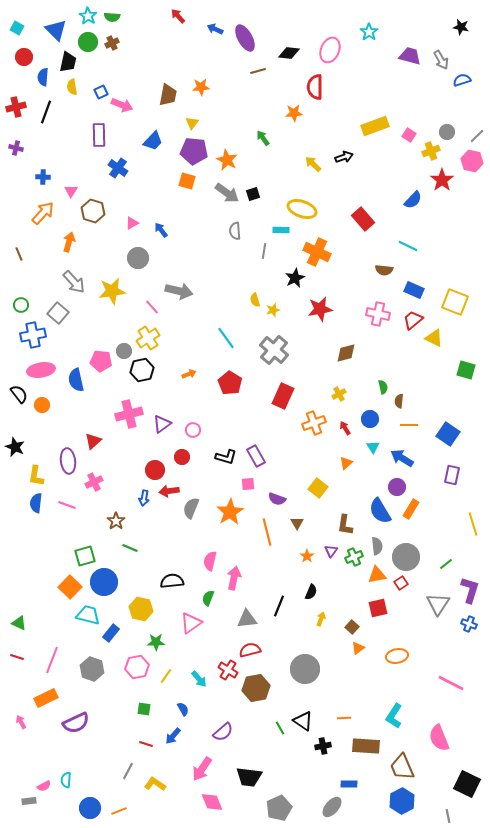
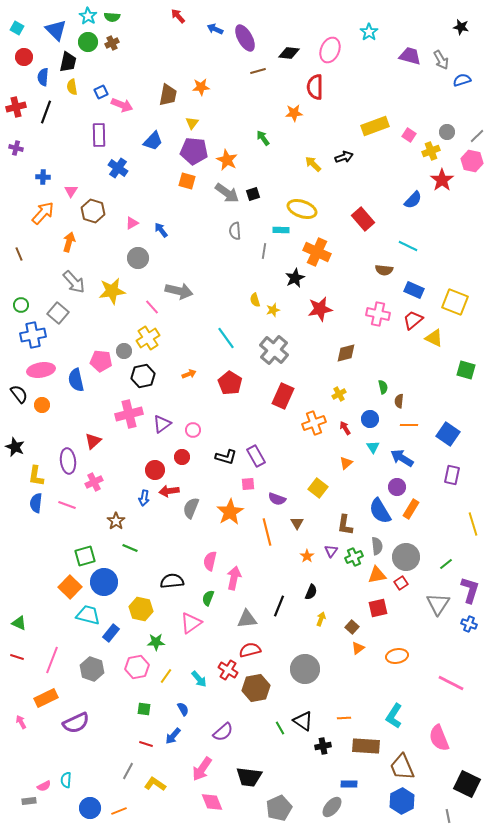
black hexagon at (142, 370): moved 1 px right, 6 px down
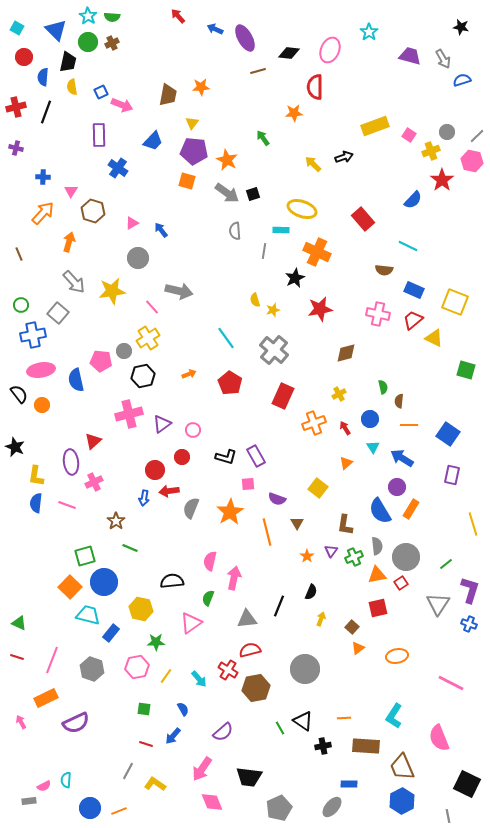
gray arrow at (441, 60): moved 2 px right, 1 px up
purple ellipse at (68, 461): moved 3 px right, 1 px down
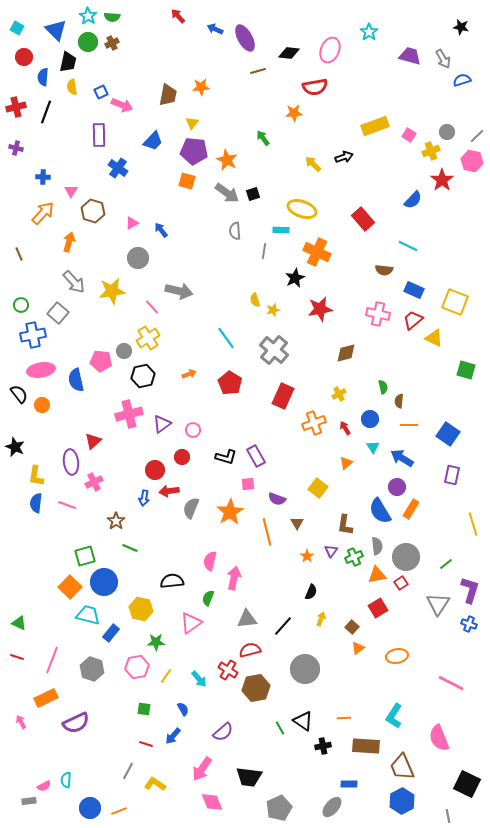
red semicircle at (315, 87): rotated 100 degrees counterclockwise
black line at (279, 606): moved 4 px right, 20 px down; rotated 20 degrees clockwise
red square at (378, 608): rotated 18 degrees counterclockwise
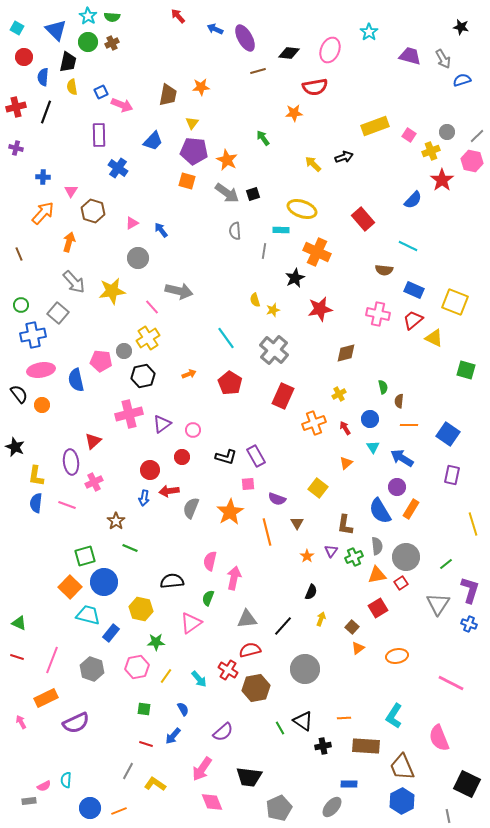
red circle at (155, 470): moved 5 px left
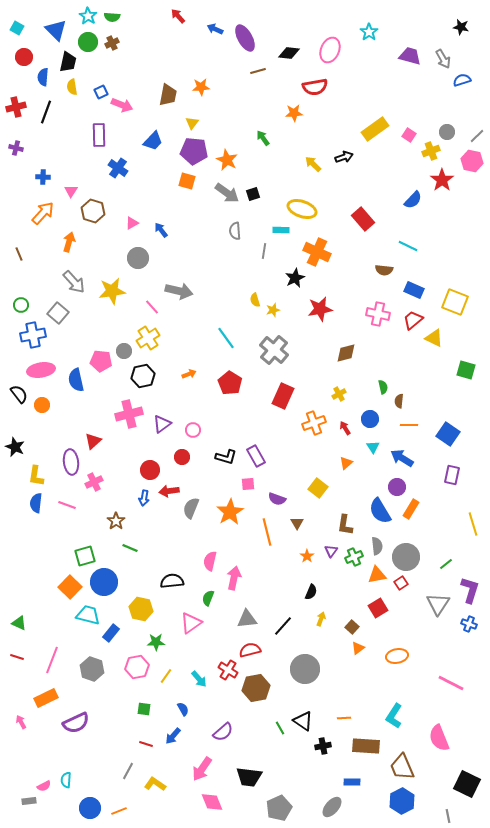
yellow rectangle at (375, 126): moved 3 px down; rotated 16 degrees counterclockwise
blue rectangle at (349, 784): moved 3 px right, 2 px up
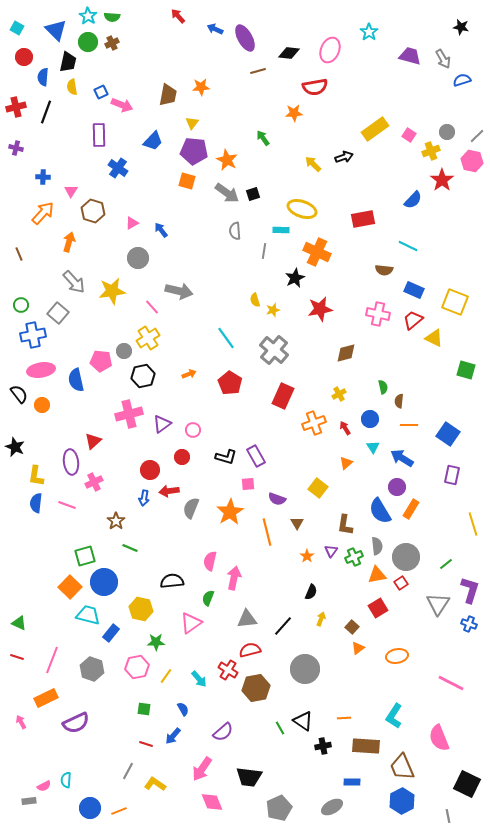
red rectangle at (363, 219): rotated 60 degrees counterclockwise
gray ellipse at (332, 807): rotated 20 degrees clockwise
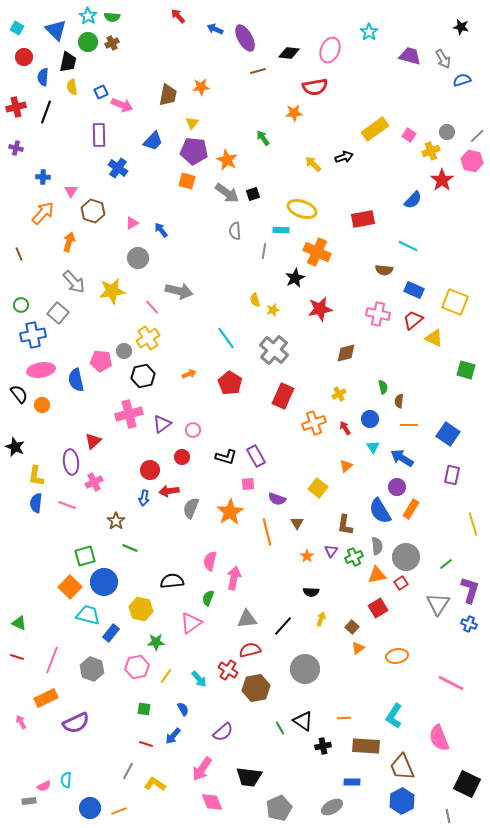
orange triangle at (346, 463): moved 3 px down
black semicircle at (311, 592): rotated 70 degrees clockwise
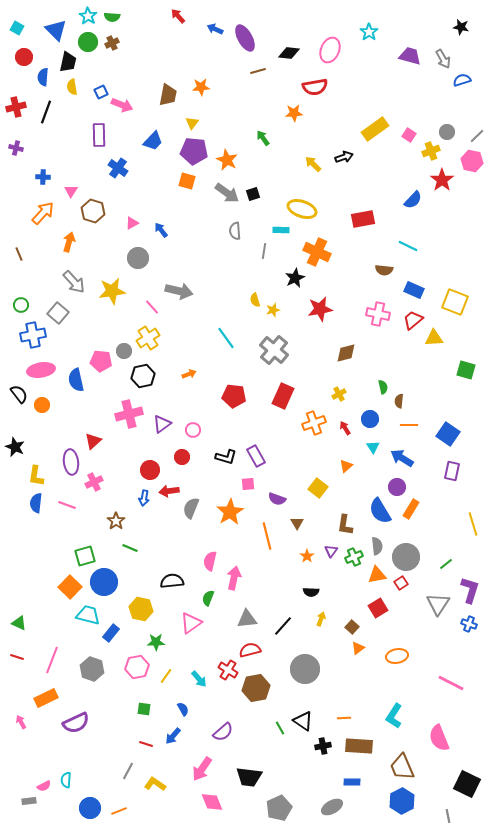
yellow triangle at (434, 338): rotated 30 degrees counterclockwise
red pentagon at (230, 383): moved 4 px right, 13 px down; rotated 25 degrees counterclockwise
purple rectangle at (452, 475): moved 4 px up
orange line at (267, 532): moved 4 px down
brown rectangle at (366, 746): moved 7 px left
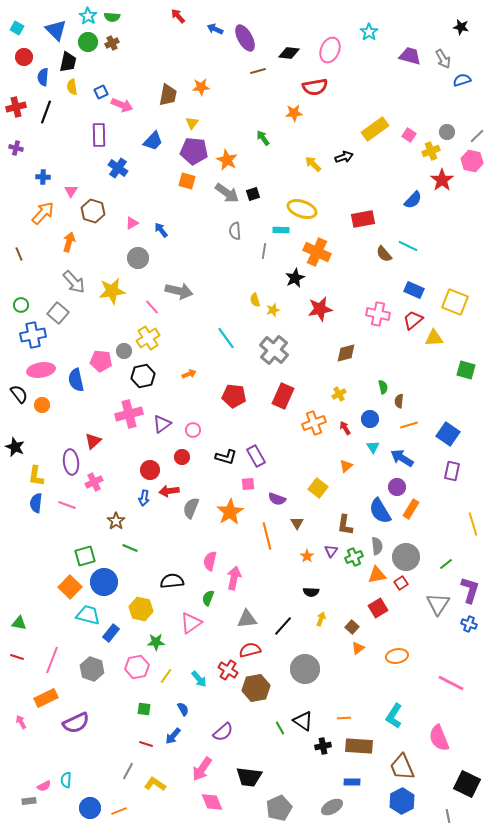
brown semicircle at (384, 270): moved 16 px up; rotated 42 degrees clockwise
orange line at (409, 425): rotated 18 degrees counterclockwise
green triangle at (19, 623): rotated 14 degrees counterclockwise
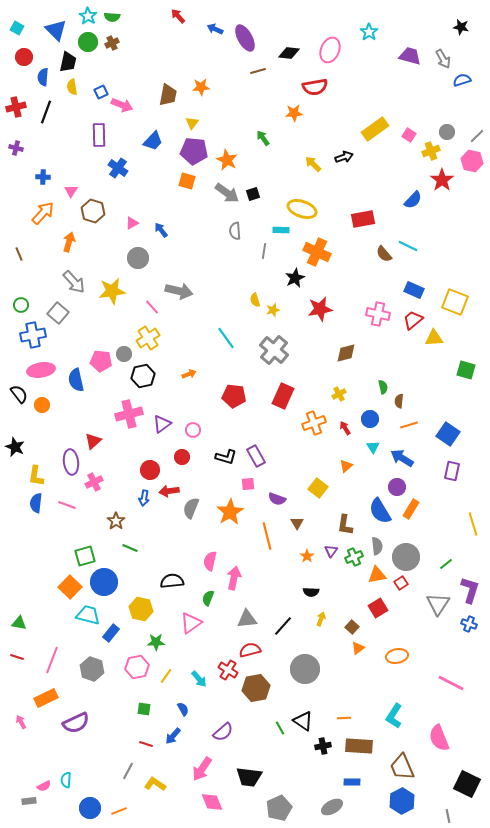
gray circle at (124, 351): moved 3 px down
